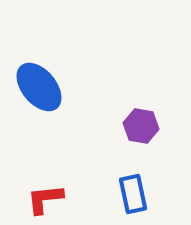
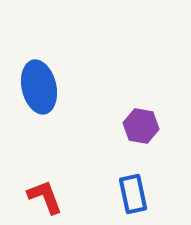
blue ellipse: rotated 27 degrees clockwise
red L-shape: moved 2 px up; rotated 75 degrees clockwise
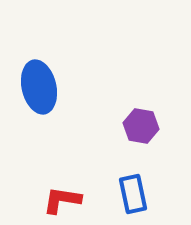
red L-shape: moved 17 px right, 3 px down; rotated 60 degrees counterclockwise
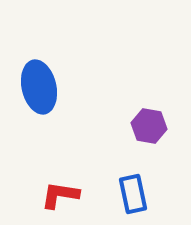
purple hexagon: moved 8 px right
red L-shape: moved 2 px left, 5 px up
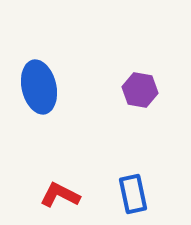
purple hexagon: moved 9 px left, 36 px up
red L-shape: rotated 18 degrees clockwise
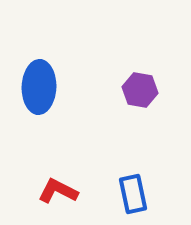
blue ellipse: rotated 15 degrees clockwise
red L-shape: moved 2 px left, 4 px up
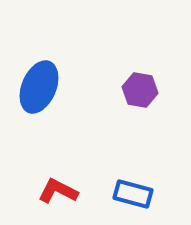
blue ellipse: rotated 21 degrees clockwise
blue rectangle: rotated 63 degrees counterclockwise
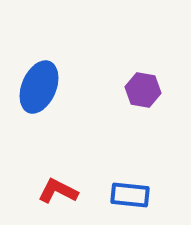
purple hexagon: moved 3 px right
blue rectangle: moved 3 px left, 1 px down; rotated 9 degrees counterclockwise
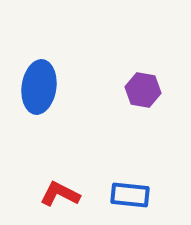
blue ellipse: rotated 15 degrees counterclockwise
red L-shape: moved 2 px right, 3 px down
